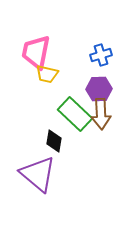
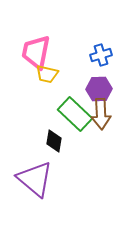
purple triangle: moved 3 px left, 5 px down
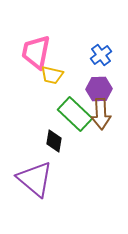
blue cross: rotated 20 degrees counterclockwise
yellow trapezoid: moved 5 px right, 1 px down
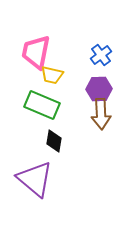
green rectangle: moved 33 px left, 9 px up; rotated 20 degrees counterclockwise
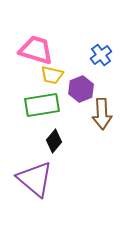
pink trapezoid: moved 2 px up; rotated 96 degrees clockwise
purple hexagon: moved 18 px left; rotated 20 degrees counterclockwise
green rectangle: rotated 32 degrees counterclockwise
brown arrow: moved 1 px right
black diamond: rotated 30 degrees clockwise
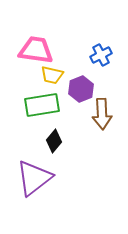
pink trapezoid: rotated 9 degrees counterclockwise
blue cross: rotated 10 degrees clockwise
purple triangle: moved 1 px left, 1 px up; rotated 42 degrees clockwise
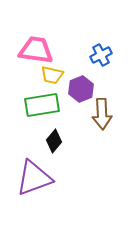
purple triangle: rotated 18 degrees clockwise
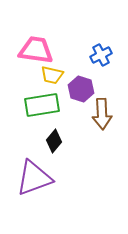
purple hexagon: rotated 20 degrees counterclockwise
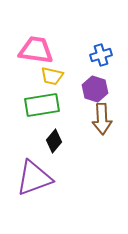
blue cross: rotated 10 degrees clockwise
yellow trapezoid: moved 1 px down
purple hexagon: moved 14 px right
brown arrow: moved 5 px down
